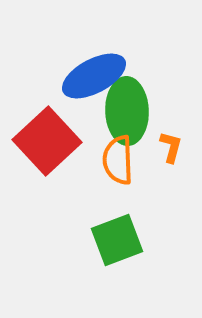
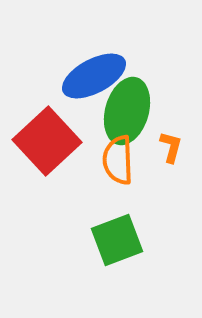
green ellipse: rotated 18 degrees clockwise
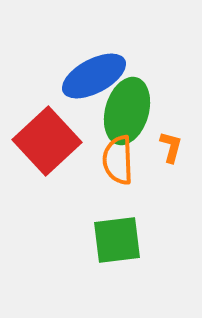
green square: rotated 14 degrees clockwise
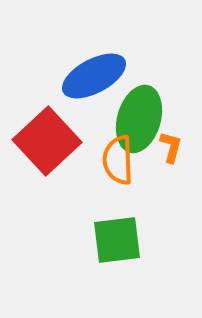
green ellipse: moved 12 px right, 8 px down
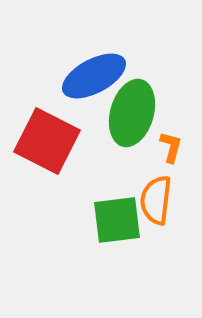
green ellipse: moved 7 px left, 6 px up
red square: rotated 20 degrees counterclockwise
orange semicircle: moved 38 px right, 40 px down; rotated 9 degrees clockwise
green square: moved 20 px up
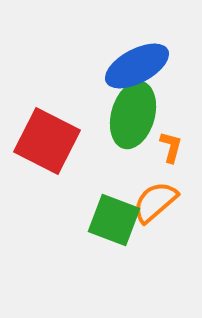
blue ellipse: moved 43 px right, 10 px up
green ellipse: moved 1 px right, 2 px down
orange semicircle: moved 1 px left, 2 px down; rotated 42 degrees clockwise
green square: moved 3 px left; rotated 28 degrees clockwise
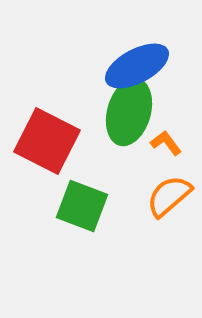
green ellipse: moved 4 px left, 3 px up
orange L-shape: moved 5 px left, 4 px up; rotated 52 degrees counterclockwise
orange semicircle: moved 14 px right, 6 px up
green square: moved 32 px left, 14 px up
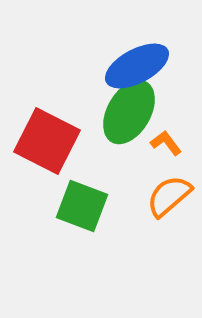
green ellipse: rotated 14 degrees clockwise
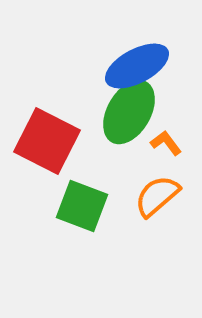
orange semicircle: moved 12 px left
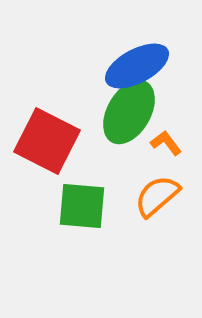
green square: rotated 16 degrees counterclockwise
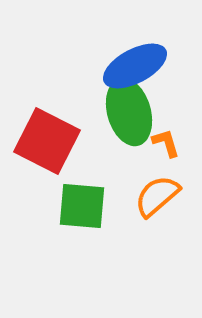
blue ellipse: moved 2 px left
green ellipse: rotated 46 degrees counterclockwise
orange L-shape: rotated 20 degrees clockwise
